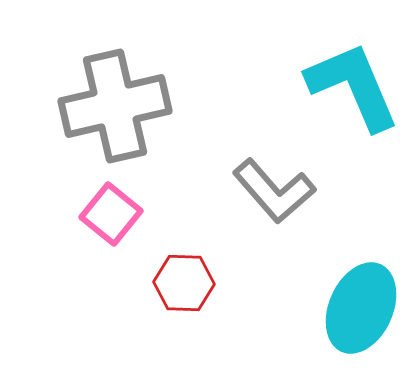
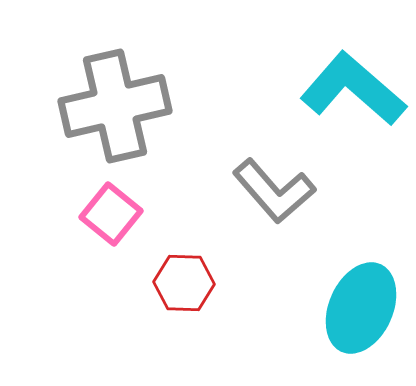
cyan L-shape: moved 3 px down; rotated 26 degrees counterclockwise
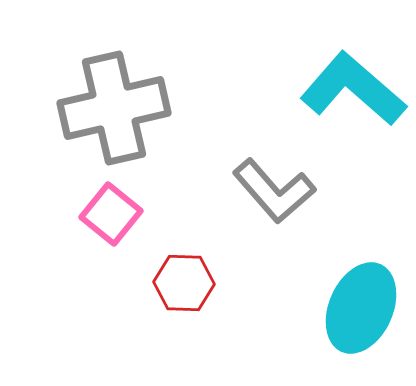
gray cross: moved 1 px left, 2 px down
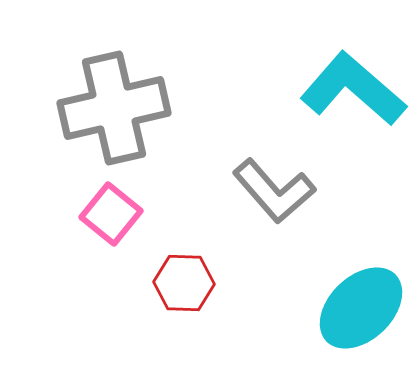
cyan ellipse: rotated 22 degrees clockwise
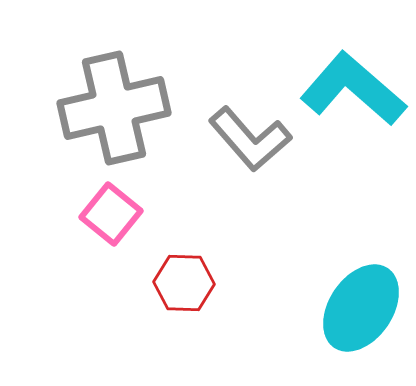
gray L-shape: moved 24 px left, 52 px up
cyan ellipse: rotated 12 degrees counterclockwise
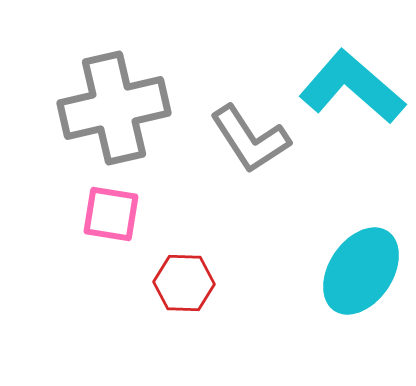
cyan L-shape: moved 1 px left, 2 px up
gray L-shape: rotated 8 degrees clockwise
pink square: rotated 30 degrees counterclockwise
cyan ellipse: moved 37 px up
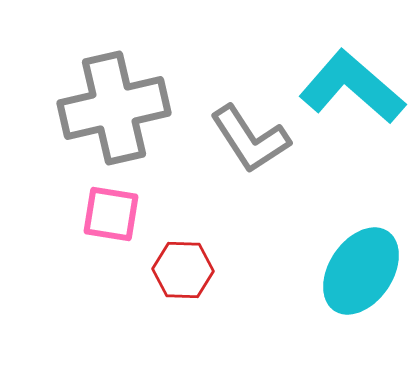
red hexagon: moved 1 px left, 13 px up
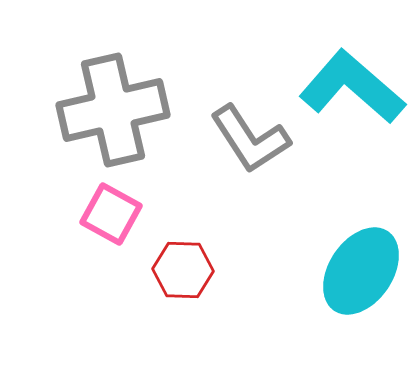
gray cross: moved 1 px left, 2 px down
pink square: rotated 20 degrees clockwise
